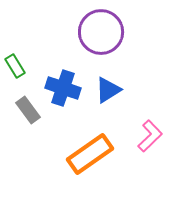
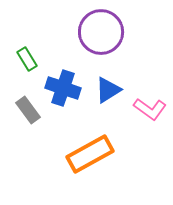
green rectangle: moved 12 px right, 7 px up
pink L-shape: moved 27 px up; rotated 80 degrees clockwise
orange rectangle: rotated 6 degrees clockwise
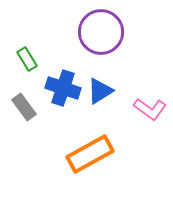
blue triangle: moved 8 px left, 1 px down
gray rectangle: moved 4 px left, 3 px up
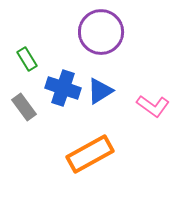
pink L-shape: moved 3 px right, 3 px up
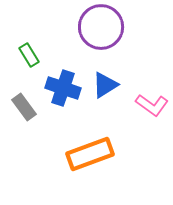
purple circle: moved 5 px up
green rectangle: moved 2 px right, 4 px up
blue triangle: moved 5 px right, 6 px up
pink L-shape: moved 1 px left, 1 px up
orange rectangle: rotated 9 degrees clockwise
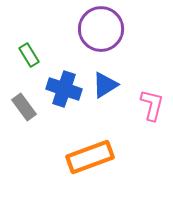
purple circle: moved 2 px down
blue cross: moved 1 px right, 1 px down
pink L-shape: rotated 112 degrees counterclockwise
orange rectangle: moved 3 px down
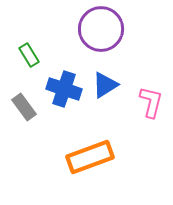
pink L-shape: moved 1 px left, 3 px up
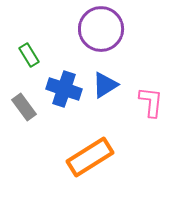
pink L-shape: rotated 8 degrees counterclockwise
orange rectangle: rotated 12 degrees counterclockwise
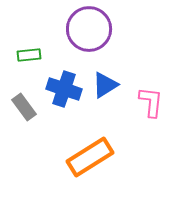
purple circle: moved 12 px left
green rectangle: rotated 65 degrees counterclockwise
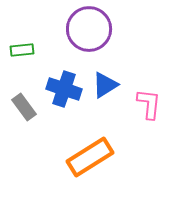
green rectangle: moved 7 px left, 5 px up
pink L-shape: moved 2 px left, 2 px down
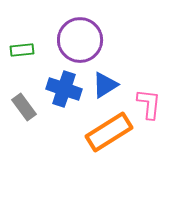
purple circle: moved 9 px left, 11 px down
orange rectangle: moved 19 px right, 25 px up
